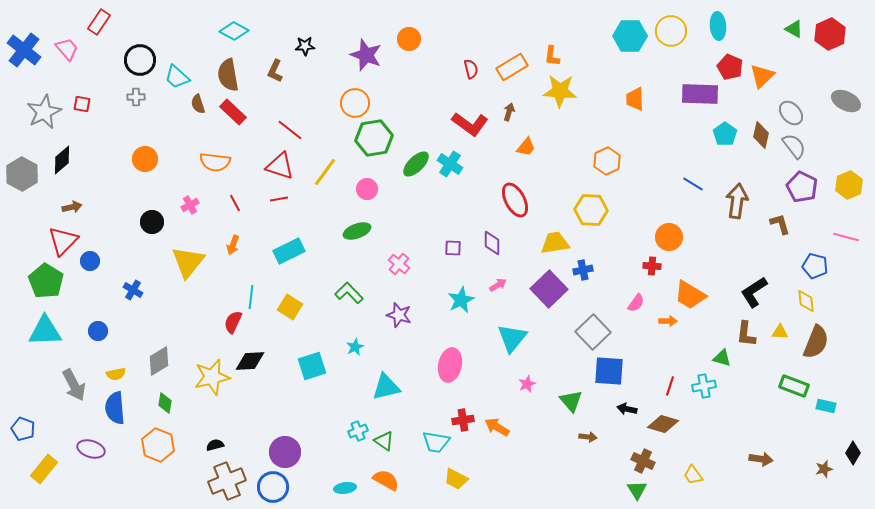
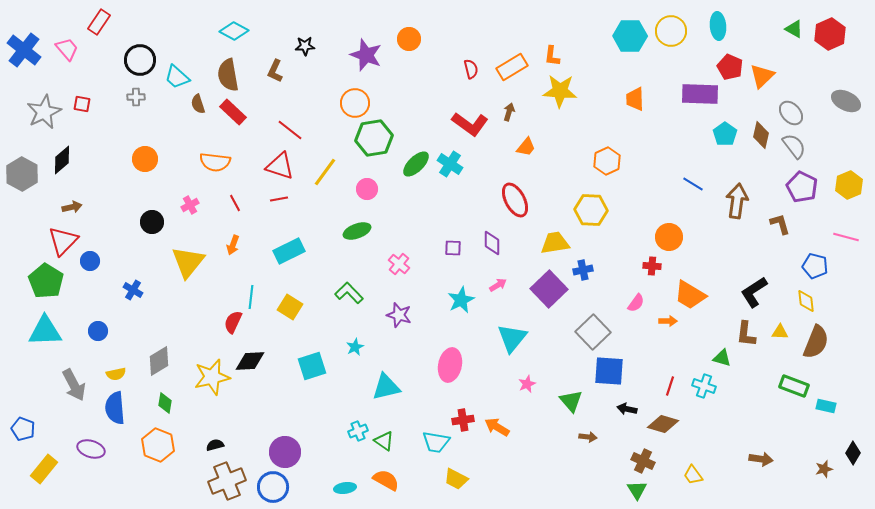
cyan cross at (704, 386): rotated 30 degrees clockwise
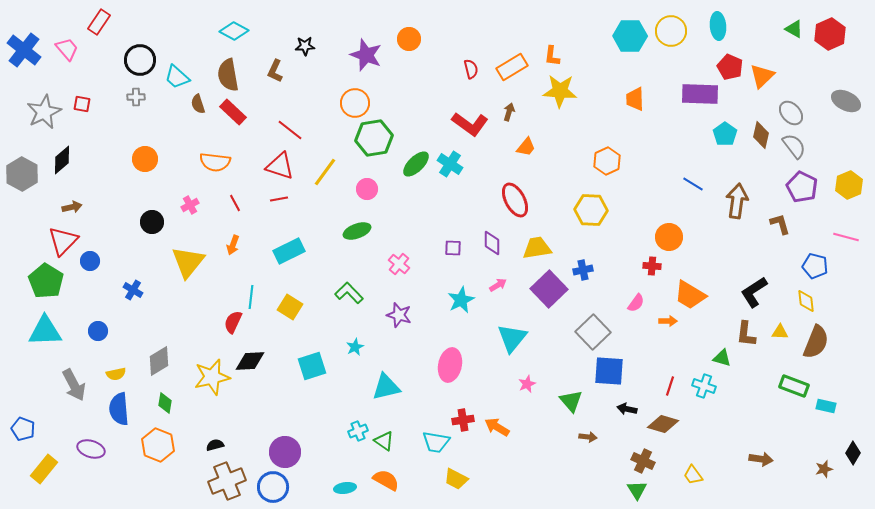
yellow trapezoid at (555, 243): moved 18 px left, 5 px down
blue semicircle at (115, 408): moved 4 px right, 1 px down
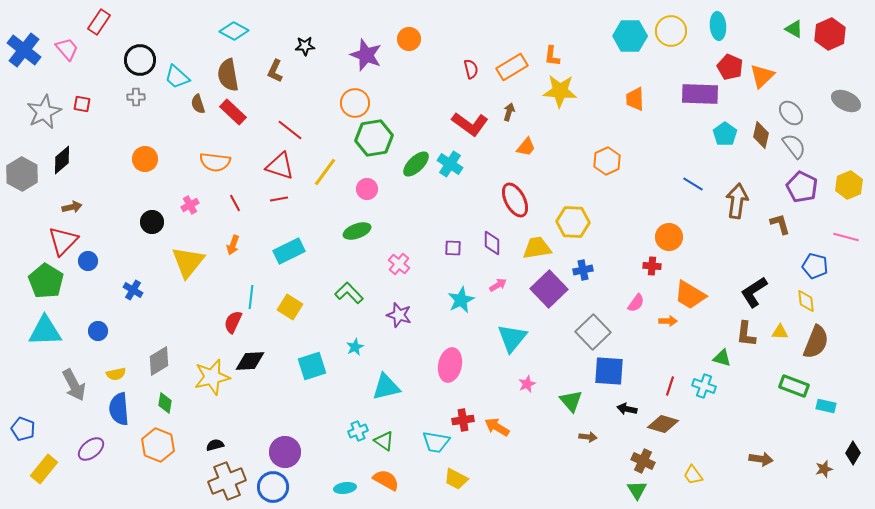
yellow hexagon at (591, 210): moved 18 px left, 12 px down
blue circle at (90, 261): moved 2 px left
purple ellipse at (91, 449): rotated 56 degrees counterclockwise
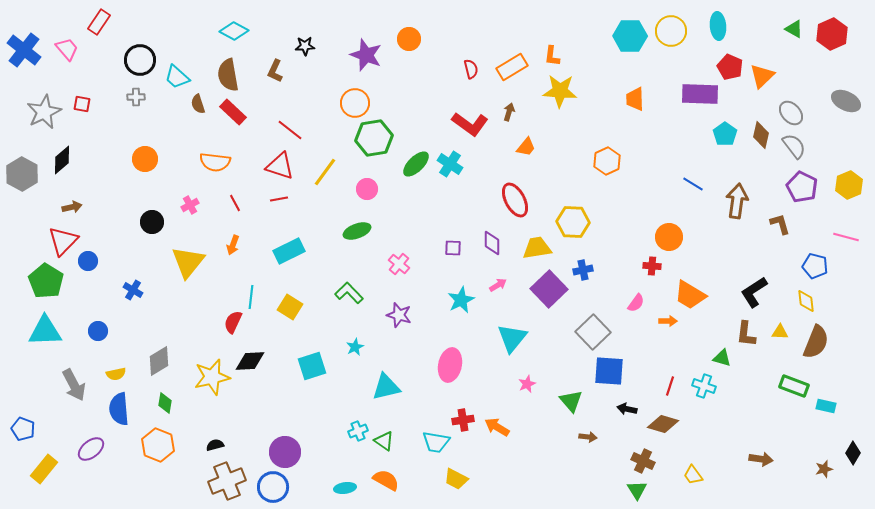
red hexagon at (830, 34): moved 2 px right
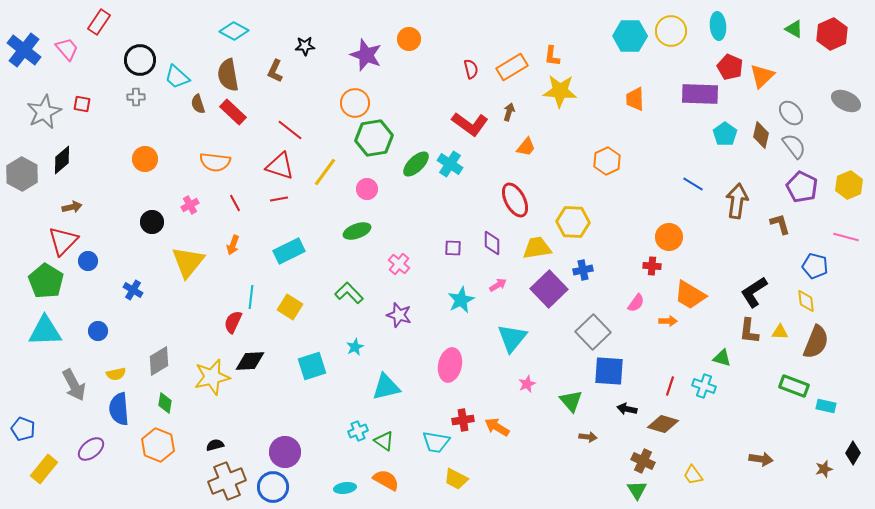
brown L-shape at (746, 334): moved 3 px right, 3 px up
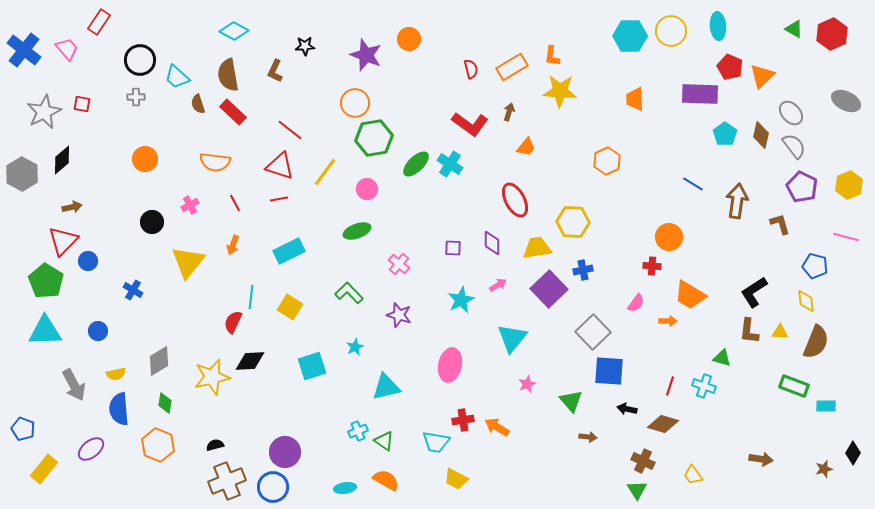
cyan rectangle at (826, 406): rotated 12 degrees counterclockwise
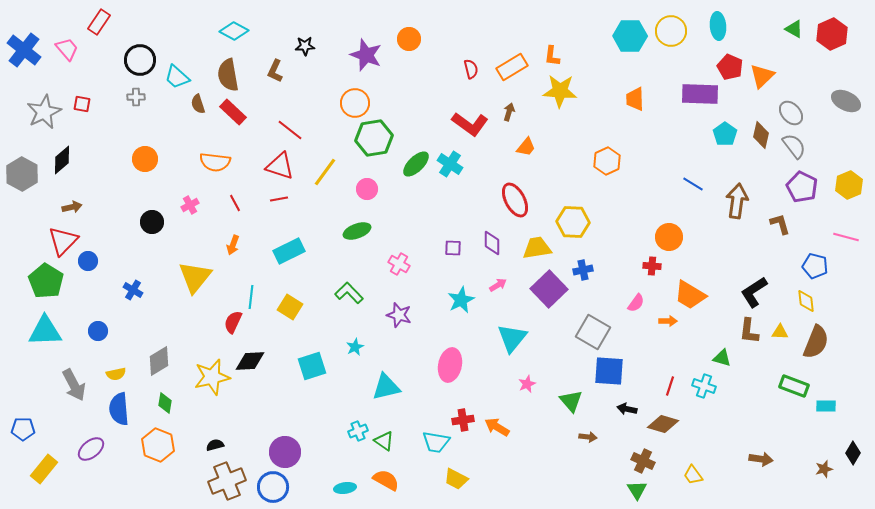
yellow triangle at (188, 262): moved 7 px right, 15 px down
pink cross at (399, 264): rotated 10 degrees counterclockwise
gray square at (593, 332): rotated 16 degrees counterclockwise
blue pentagon at (23, 429): rotated 20 degrees counterclockwise
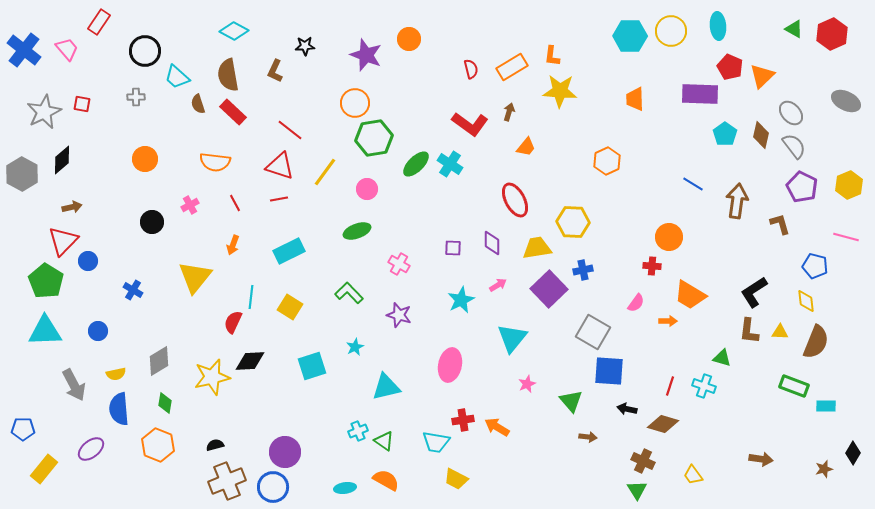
black circle at (140, 60): moved 5 px right, 9 px up
